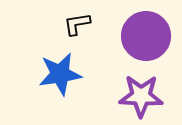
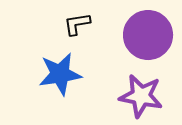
purple circle: moved 2 px right, 1 px up
purple star: rotated 9 degrees clockwise
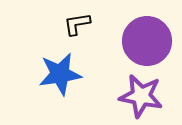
purple circle: moved 1 px left, 6 px down
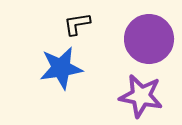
purple circle: moved 2 px right, 2 px up
blue star: moved 1 px right, 6 px up
